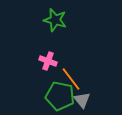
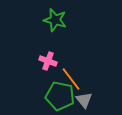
gray triangle: moved 2 px right
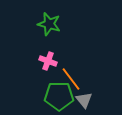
green star: moved 6 px left, 4 px down
green pentagon: moved 1 px left; rotated 12 degrees counterclockwise
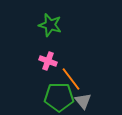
green star: moved 1 px right, 1 px down
green pentagon: moved 1 px down
gray triangle: moved 1 px left, 1 px down
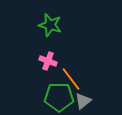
gray triangle: rotated 30 degrees clockwise
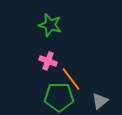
gray triangle: moved 17 px right
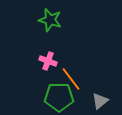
green star: moved 5 px up
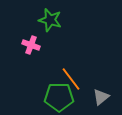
pink cross: moved 17 px left, 16 px up
gray triangle: moved 1 px right, 4 px up
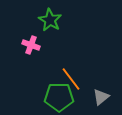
green star: rotated 15 degrees clockwise
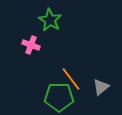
gray triangle: moved 10 px up
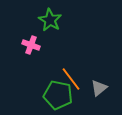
gray triangle: moved 2 px left, 1 px down
green pentagon: moved 1 px left, 2 px up; rotated 12 degrees clockwise
